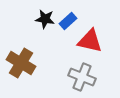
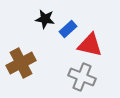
blue rectangle: moved 8 px down
red triangle: moved 4 px down
brown cross: rotated 32 degrees clockwise
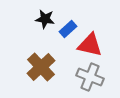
brown cross: moved 20 px right, 4 px down; rotated 16 degrees counterclockwise
gray cross: moved 8 px right
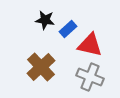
black star: moved 1 px down
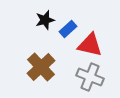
black star: rotated 24 degrees counterclockwise
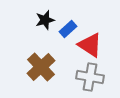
red triangle: rotated 20 degrees clockwise
gray cross: rotated 12 degrees counterclockwise
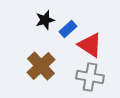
brown cross: moved 1 px up
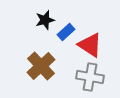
blue rectangle: moved 2 px left, 3 px down
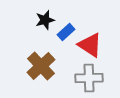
gray cross: moved 1 px left, 1 px down; rotated 12 degrees counterclockwise
